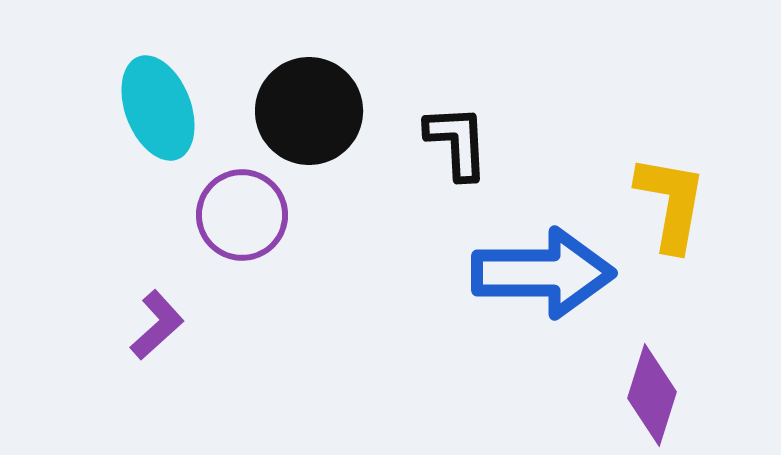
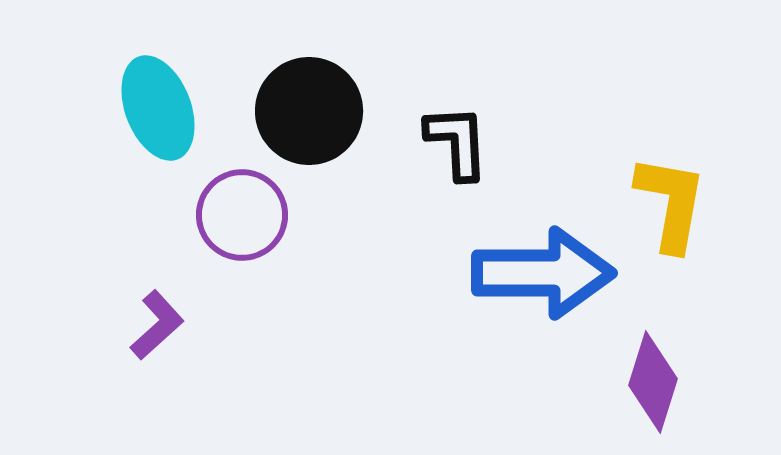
purple diamond: moved 1 px right, 13 px up
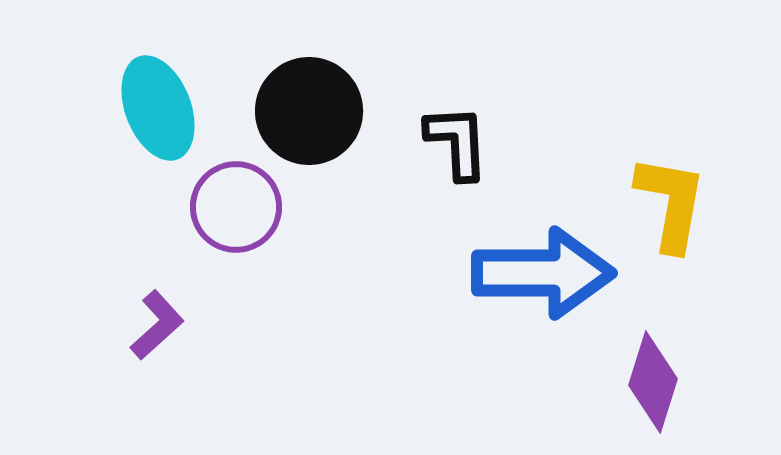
purple circle: moved 6 px left, 8 px up
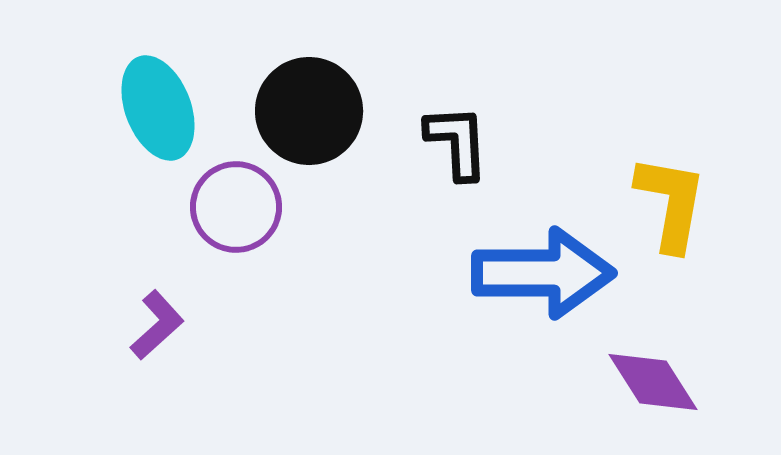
purple diamond: rotated 50 degrees counterclockwise
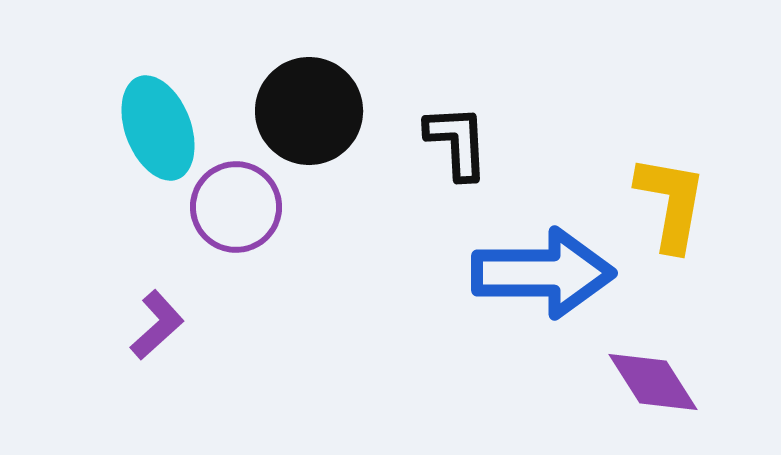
cyan ellipse: moved 20 px down
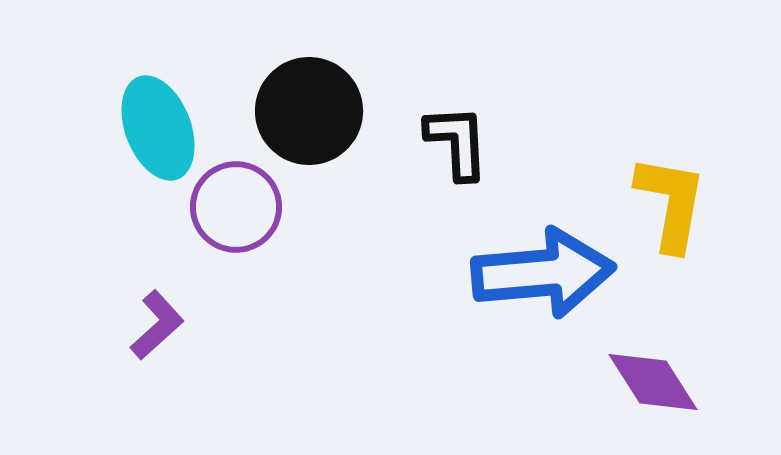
blue arrow: rotated 5 degrees counterclockwise
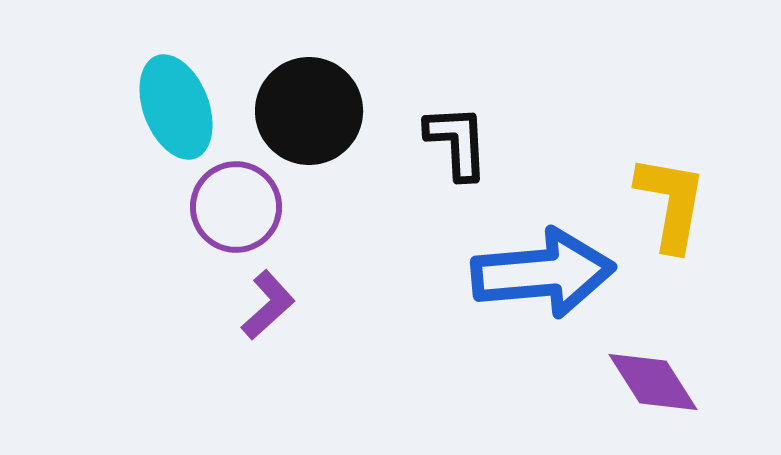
cyan ellipse: moved 18 px right, 21 px up
purple L-shape: moved 111 px right, 20 px up
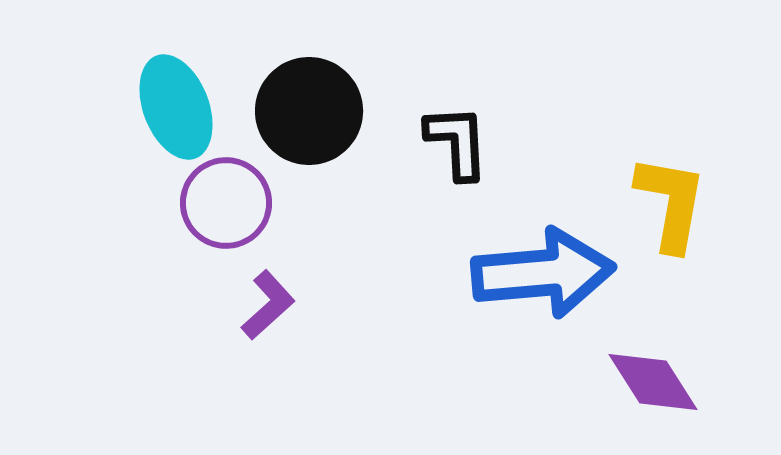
purple circle: moved 10 px left, 4 px up
